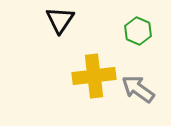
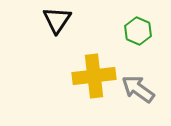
black triangle: moved 3 px left
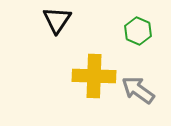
yellow cross: rotated 9 degrees clockwise
gray arrow: moved 1 px down
